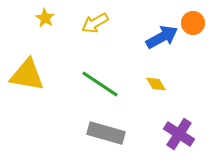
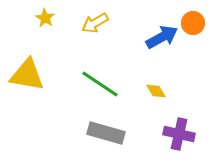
yellow diamond: moved 7 px down
purple cross: rotated 20 degrees counterclockwise
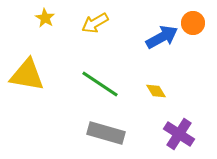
purple cross: rotated 20 degrees clockwise
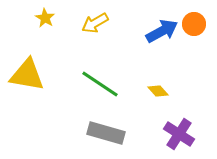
orange circle: moved 1 px right, 1 px down
blue arrow: moved 6 px up
yellow diamond: moved 2 px right; rotated 10 degrees counterclockwise
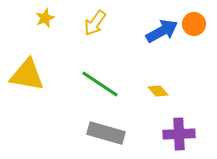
yellow star: rotated 18 degrees clockwise
yellow arrow: rotated 24 degrees counterclockwise
purple cross: rotated 36 degrees counterclockwise
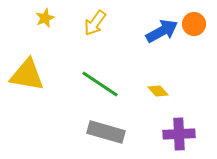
gray rectangle: moved 1 px up
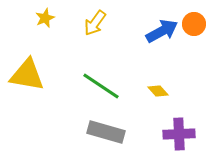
green line: moved 1 px right, 2 px down
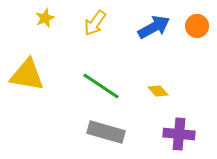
orange circle: moved 3 px right, 2 px down
blue arrow: moved 8 px left, 4 px up
purple cross: rotated 8 degrees clockwise
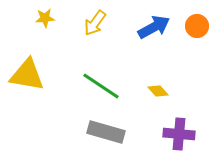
yellow star: rotated 18 degrees clockwise
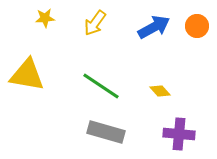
yellow diamond: moved 2 px right
